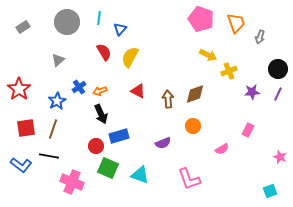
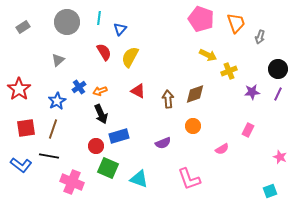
cyan triangle: moved 1 px left, 4 px down
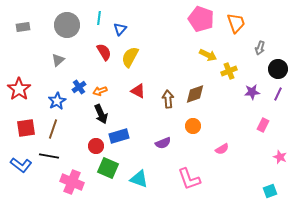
gray circle: moved 3 px down
gray rectangle: rotated 24 degrees clockwise
gray arrow: moved 11 px down
pink rectangle: moved 15 px right, 5 px up
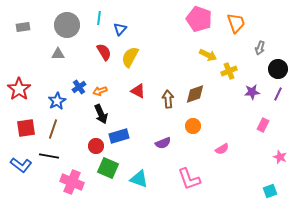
pink pentagon: moved 2 px left
gray triangle: moved 6 px up; rotated 40 degrees clockwise
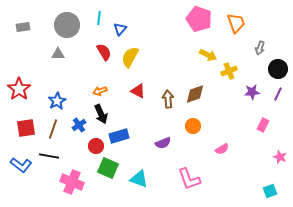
blue cross: moved 38 px down
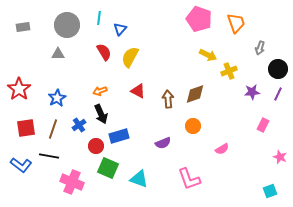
blue star: moved 3 px up
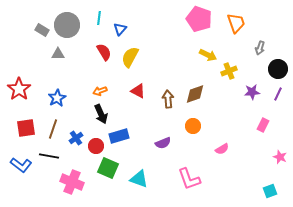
gray rectangle: moved 19 px right, 3 px down; rotated 40 degrees clockwise
blue cross: moved 3 px left, 13 px down
